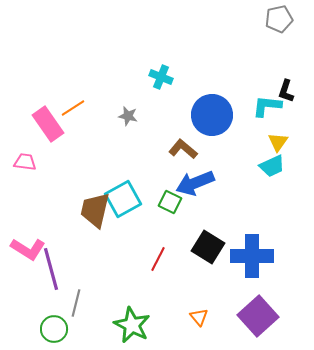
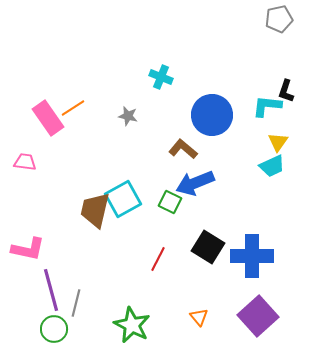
pink rectangle: moved 6 px up
pink L-shape: rotated 20 degrees counterclockwise
purple line: moved 21 px down
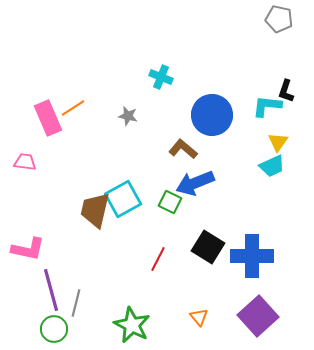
gray pentagon: rotated 24 degrees clockwise
pink rectangle: rotated 12 degrees clockwise
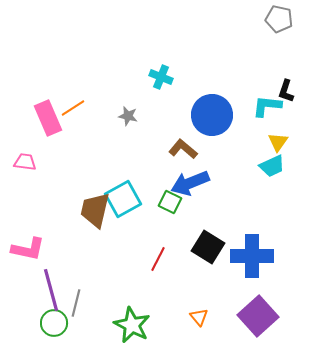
blue arrow: moved 5 px left
green circle: moved 6 px up
